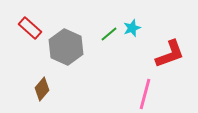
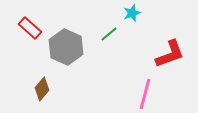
cyan star: moved 15 px up
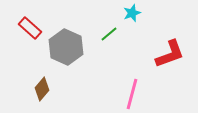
pink line: moved 13 px left
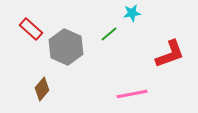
cyan star: rotated 12 degrees clockwise
red rectangle: moved 1 px right, 1 px down
pink line: rotated 64 degrees clockwise
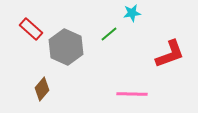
pink line: rotated 12 degrees clockwise
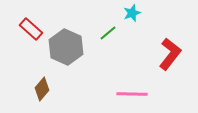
cyan star: rotated 12 degrees counterclockwise
green line: moved 1 px left, 1 px up
red L-shape: rotated 32 degrees counterclockwise
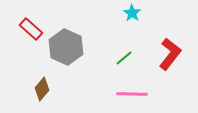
cyan star: rotated 18 degrees counterclockwise
green line: moved 16 px right, 25 px down
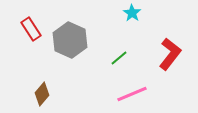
red rectangle: rotated 15 degrees clockwise
gray hexagon: moved 4 px right, 7 px up
green line: moved 5 px left
brown diamond: moved 5 px down
pink line: rotated 24 degrees counterclockwise
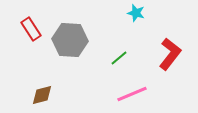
cyan star: moved 4 px right; rotated 18 degrees counterclockwise
gray hexagon: rotated 20 degrees counterclockwise
brown diamond: moved 1 px down; rotated 35 degrees clockwise
